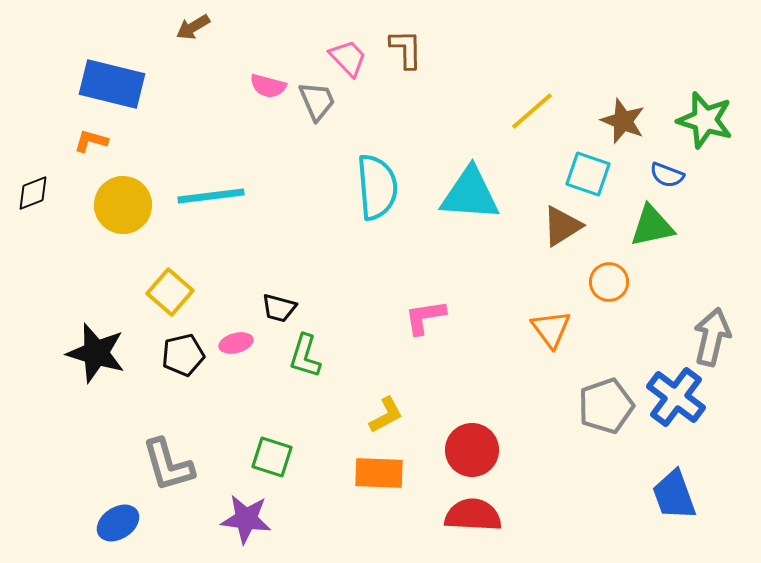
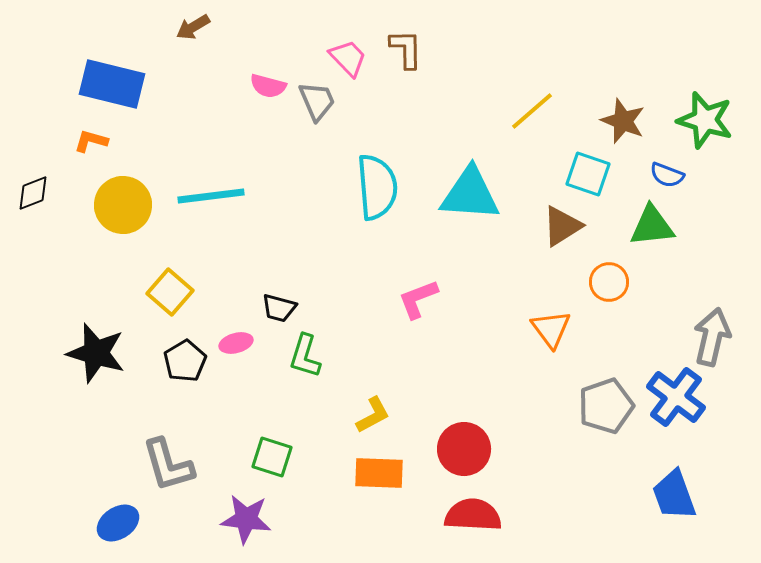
green triangle: rotated 6 degrees clockwise
pink L-shape: moved 7 px left, 18 px up; rotated 12 degrees counterclockwise
black pentagon: moved 2 px right, 6 px down; rotated 18 degrees counterclockwise
yellow L-shape: moved 13 px left
red circle: moved 8 px left, 1 px up
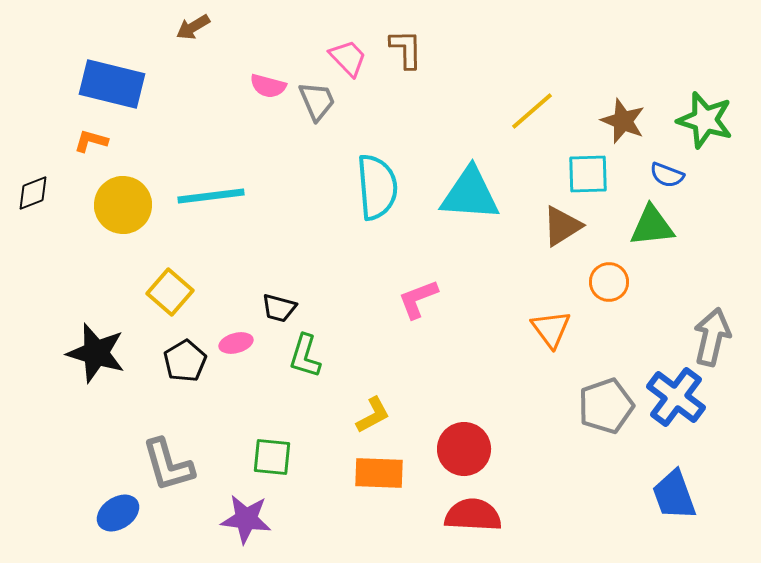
cyan square: rotated 21 degrees counterclockwise
green square: rotated 12 degrees counterclockwise
blue ellipse: moved 10 px up
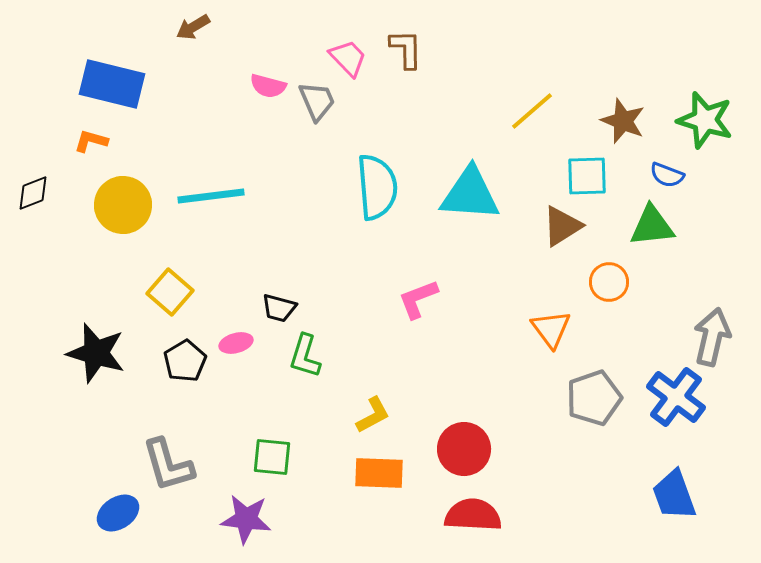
cyan square: moved 1 px left, 2 px down
gray pentagon: moved 12 px left, 8 px up
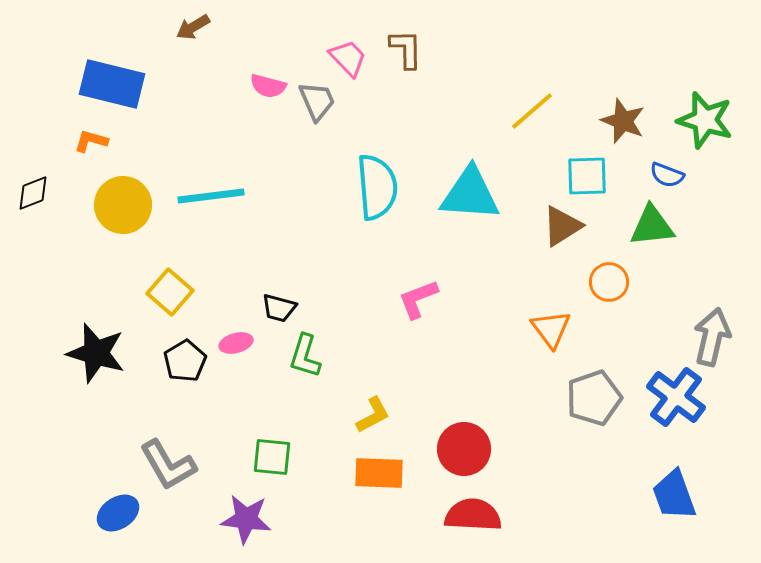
gray L-shape: rotated 14 degrees counterclockwise
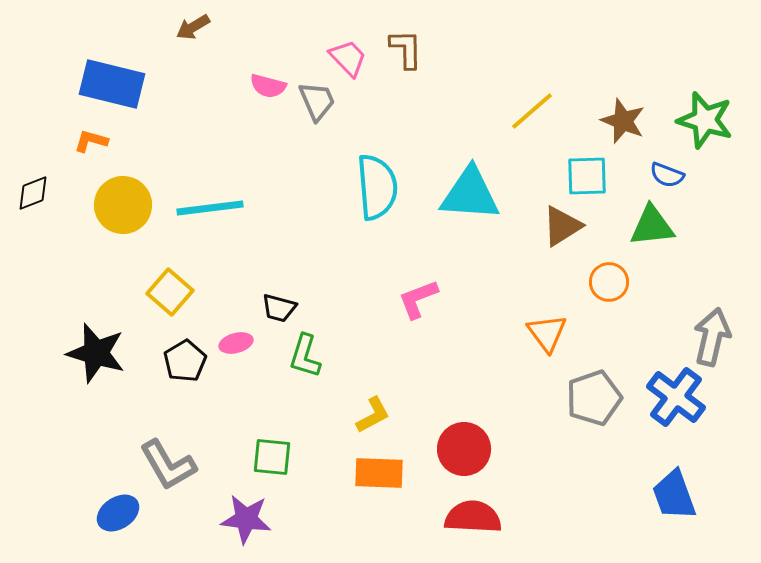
cyan line: moved 1 px left, 12 px down
orange triangle: moved 4 px left, 4 px down
red semicircle: moved 2 px down
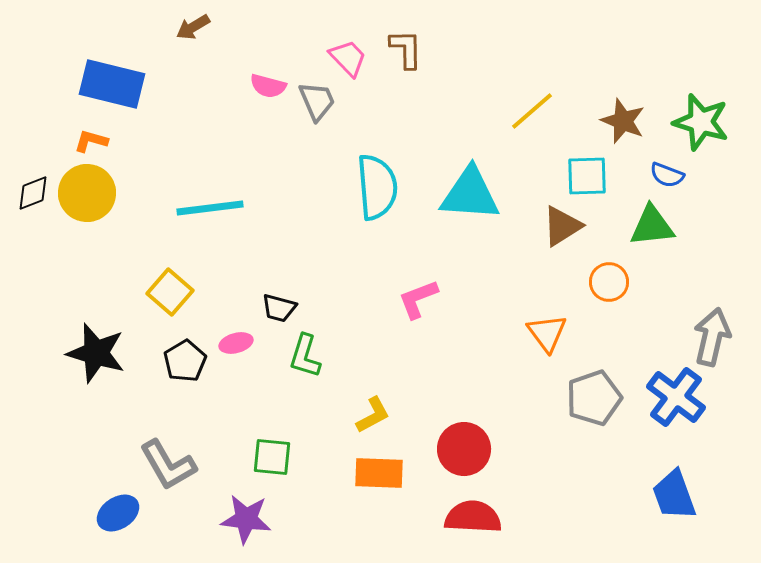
green star: moved 4 px left, 2 px down
yellow circle: moved 36 px left, 12 px up
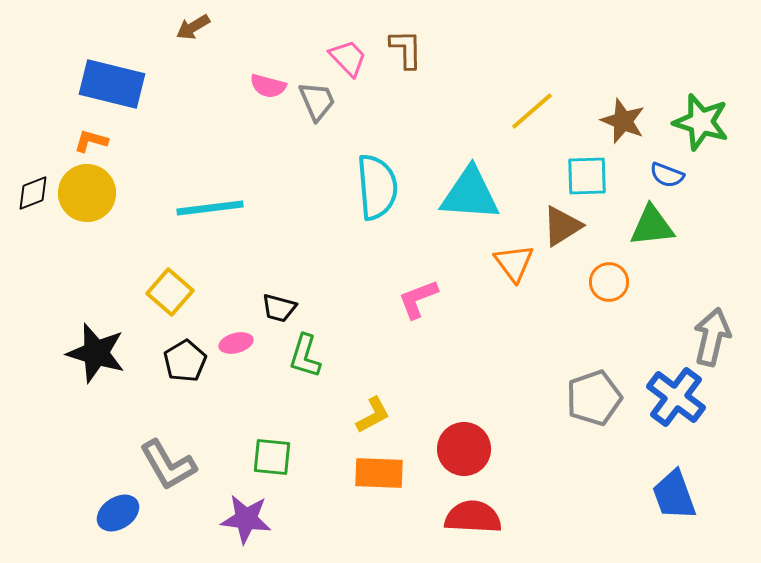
orange triangle: moved 33 px left, 70 px up
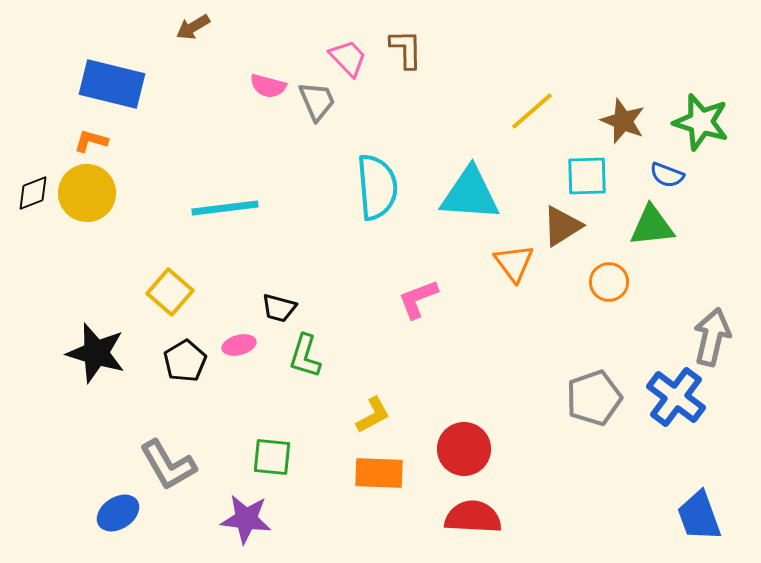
cyan line: moved 15 px right
pink ellipse: moved 3 px right, 2 px down
blue trapezoid: moved 25 px right, 21 px down
